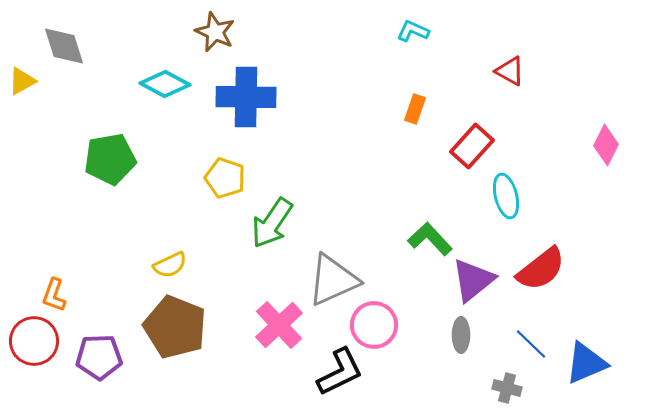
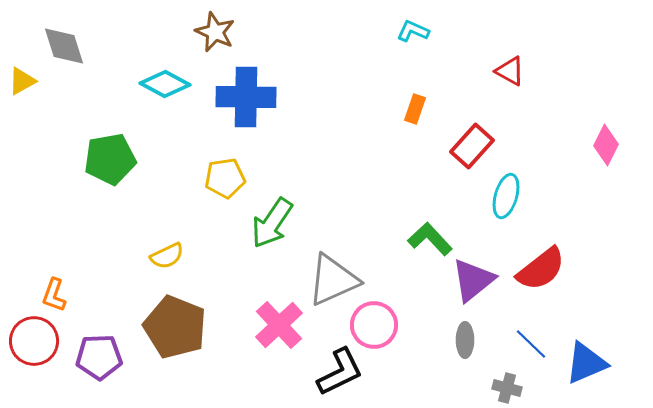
yellow pentagon: rotated 27 degrees counterclockwise
cyan ellipse: rotated 30 degrees clockwise
yellow semicircle: moved 3 px left, 9 px up
gray ellipse: moved 4 px right, 5 px down
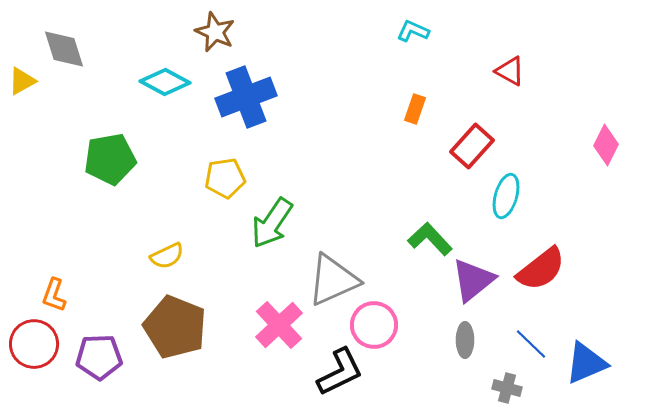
gray diamond: moved 3 px down
cyan diamond: moved 2 px up
blue cross: rotated 22 degrees counterclockwise
red circle: moved 3 px down
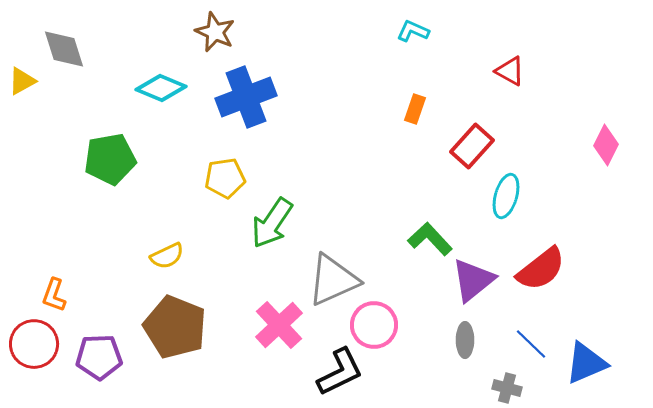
cyan diamond: moved 4 px left, 6 px down; rotated 6 degrees counterclockwise
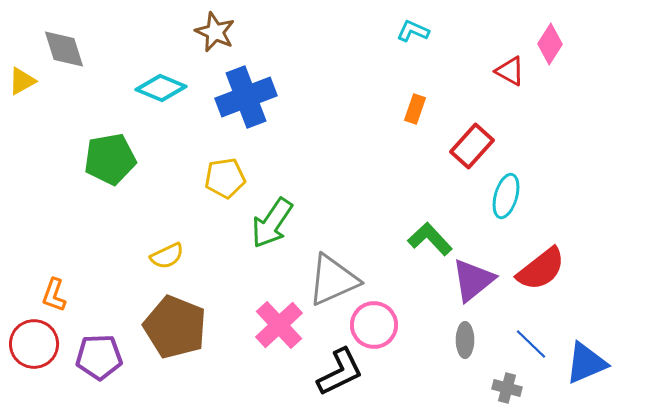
pink diamond: moved 56 px left, 101 px up; rotated 6 degrees clockwise
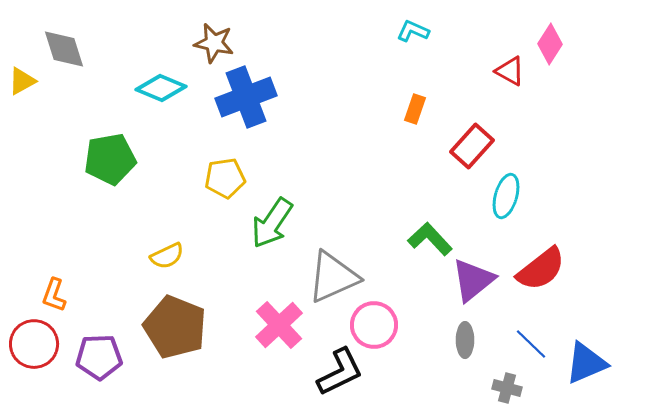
brown star: moved 1 px left, 11 px down; rotated 12 degrees counterclockwise
gray triangle: moved 3 px up
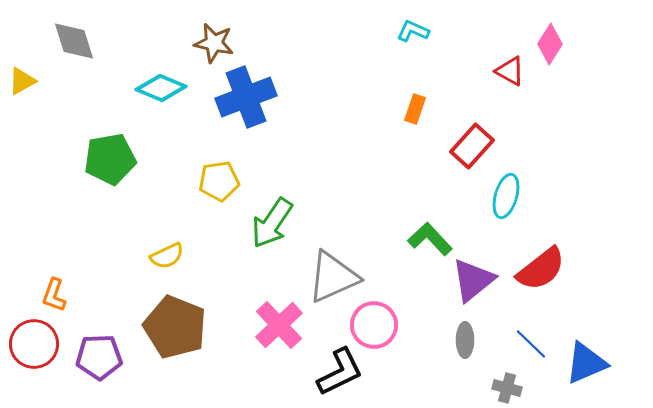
gray diamond: moved 10 px right, 8 px up
yellow pentagon: moved 6 px left, 3 px down
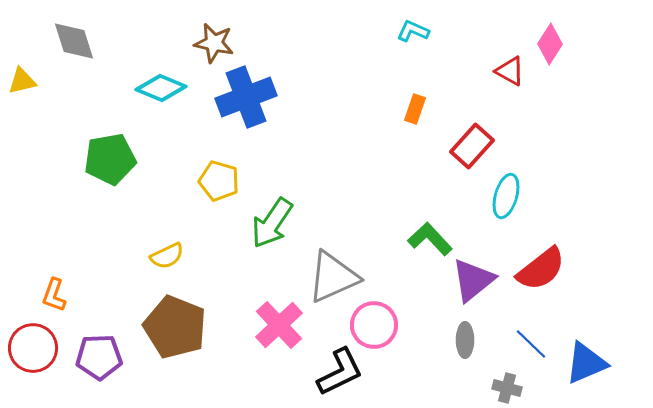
yellow triangle: rotated 16 degrees clockwise
yellow pentagon: rotated 24 degrees clockwise
red circle: moved 1 px left, 4 px down
